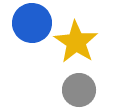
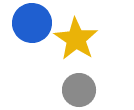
yellow star: moved 3 px up
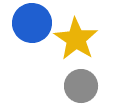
gray circle: moved 2 px right, 4 px up
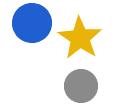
yellow star: moved 4 px right, 1 px up
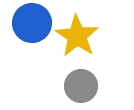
yellow star: moved 3 px left, 2 px up
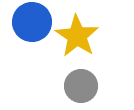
blue circle: moved 1 px up
